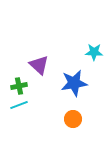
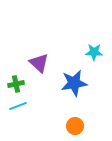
purple triangle: moved 2 px up
green cross: moved 3 px left, 2 px up
cyan line: moved 1 px left, 1 px down
orange circle: moved 2 px right, 7 px down
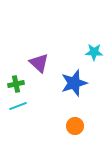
blue star: rotated 8 degrees counterclockwise
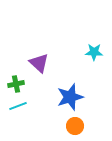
blue star: moved 4 px left, 14 px down
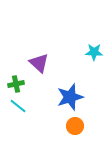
cyan line: rotated 60 degrees clockwise
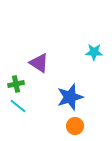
purple triangle: rotated 10 degrees counterclockwise
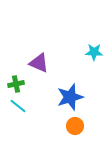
purple triangle: rotated 10 degrees counterclockwise
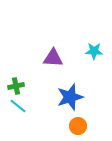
cyan star: moved 1 px up
purple triangle: moved 14 px right, 5 px up; rotated 20 degrees counterclockwise
green cross: moved 2 px down
orange circle: moved 3 px right
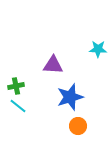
cyan star: moved 4 px right, 2 px up
purple triangle: moved 7 px down
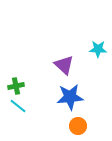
purple triangle: moved 11 px right; rotated 40 degrees clockwise
blue star: rotated 12 degrees clockwise
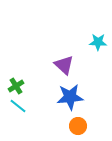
cyan star: moved 7 px up
green cross: rotated 21 degrees counterclockwise
